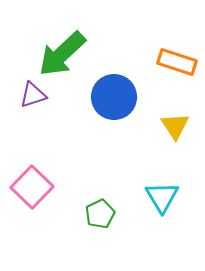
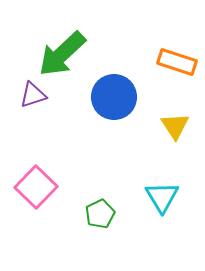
pink square: moved 4 px right
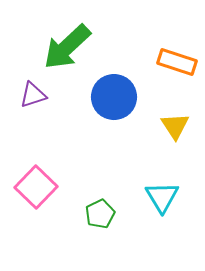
green arrow: moved 5 px right, 7 px up
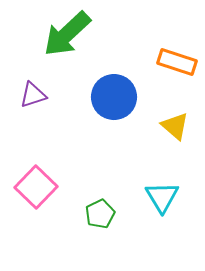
green arrow: moved 13 px up
yellow triangle: rotated 16 degrees counterclockwise
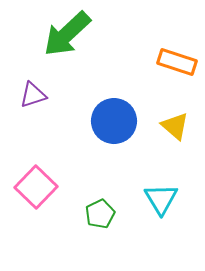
blue circle: moved 24 px down
cyan triangle: moved 1 px left, 2 px down
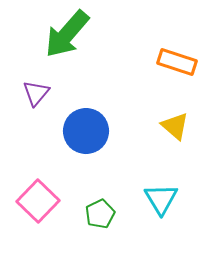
green arrow: rotated 6 degrees counterclockwise
purple triangle: moved 3 px right, 2 px up; rotated 32 degrees counterclockwise
blue circle: moved 28 px left, 10 px down
pink square: moved 2 px right, 14 px down
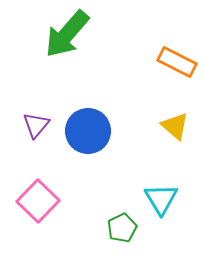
orange rectangle: rotated 9 degrees clockwise
purple triangle: moved 32 px down
blue circle: moved 2 px right
green pentagon: moved 22 px right, 14 px down
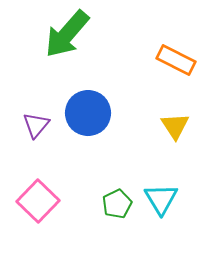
orange rectangle: moved 1 px left, 2 px up
yellow triangle: rotated 16 degrees clockwise
blue circle: moved 18 px up
green pentagon: moved 5 px left, 24 px up
